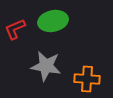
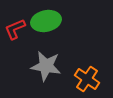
green ellipse: moved 7 px left
orange cross: rotated 30 degrees clockwise
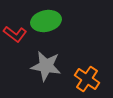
red L-shape: moved 5 px down; rotated 120 degrees counterclockwise
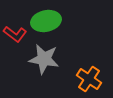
gray star: moved 2 px left, 7 px up
orange cross: moved 2 px right
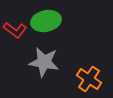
red L-shape: moved 4 px up
gray star: moved 3 px down
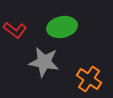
green ellipse: moved 16 px right, 6 px down
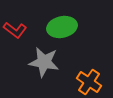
orange cross: moved 3 px down
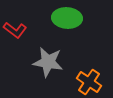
green ellipse: moved 5 px right, 9 px up; rotated 16 degrees clockwise
gray star: moved 4 px right
